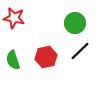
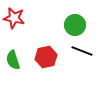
green circle: moved 2 px down
black line: moved 2 px right; rotated 65 degrees clockwise
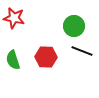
green circle: moved 1 px left, 1 px down
red hexagon: rotated 15 degrees clockwise
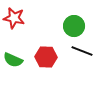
green semicircle: rotated 48 degrees counterclockwise
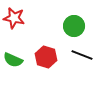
black line: moved 4 px down
red hexagon: rotated 15 degrees clockwise
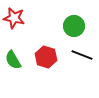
green semicircle: rotated 36 degrees clockwise
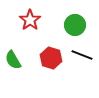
red star: moved 16 px right, 2 px down; rotated 25 degrees clockwise
green circle: moved 1 px right, 1 px up
red hexagon: moved 5 px right, 1 px down
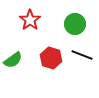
green circle: moved 1 px up
green semicircle: rotated 96 degrees counterclockwise
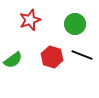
red star: rotated 15 degrees clockwise
red hexagon: moved 1 px right, 1 px up
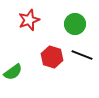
red star: moved 1 px left
green semicircle: moved 12 px down
